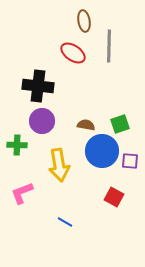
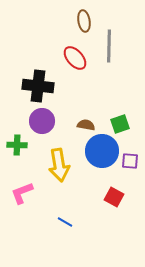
red ellipse: moved 2 px right, 5 px down; rotated 15 degrees clockwise
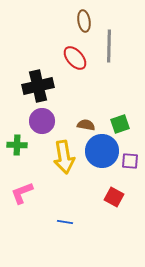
black cross: rotated 20 degrees counterclockwise
yellow arrow: moved 5 px right, 8 px up
blue line: rotated 21 degrees counterclockwise
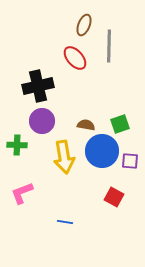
brown ellipse: moved 4 px down; rotated 30 degrees clockwise
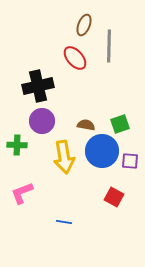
blue line: moved 1 px left
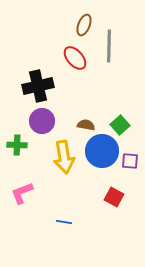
green square: moved 1 px down; rotated 24 degrees counterclockwise
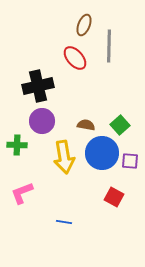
blue circle: moved 2 px down
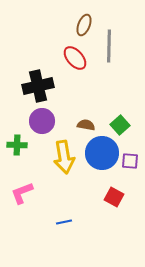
blue line: rotated 21 degrees counterclockwise
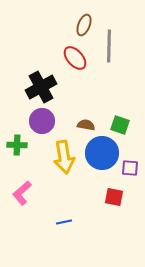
black cross: moved 3 px right, 1 px down; rotated 16 degrees counterclockwise
green square: rotated 30 degrees counterclockwise
purple square: moved 7 px down
pink L-shape: rotated 20 degrees counterclockwise
red square: rotated 18 degrees counterclockwise
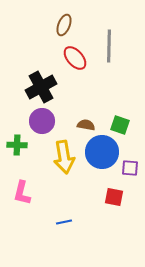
brown ellipse: moved 20 px left
blue circle: moved 1 px up
pink L-shape: rotated 35 degrees counterclockwise
